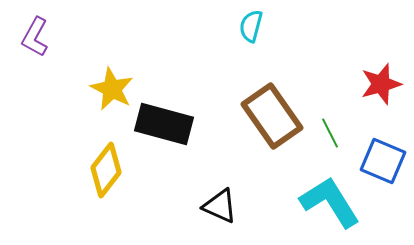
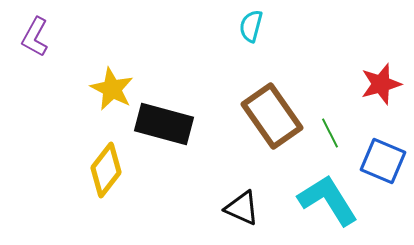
cyan L-shape: moved 2 px left, 2 px up
black triangle: moved 22 px right, 2 px down
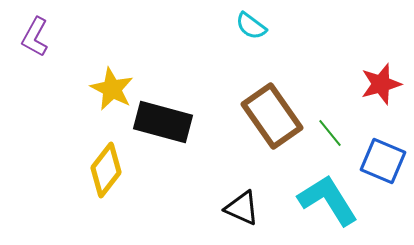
cyan semicircle: rotated 68 degrees counterclockwise
black rectangle: moved 1 px left, 2 px up
green line: rotated 12 degrees counterclockwise
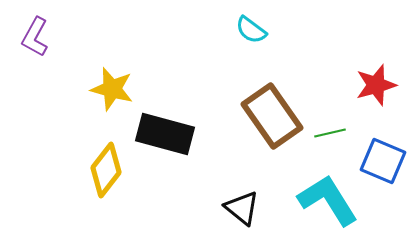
cyan semicircle: moved 4 px down
red star: moved 5 px left, 1 px down
yellow star: rotated 12 degrees counterclockwise
black rectangle: moved 2 px right, 12 px down
green line: rotated 64 degrees counterclockwise
black triangle: rotated 15 degrees clockwise
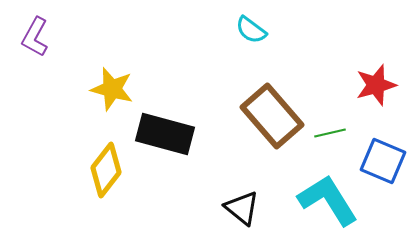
brown rectangle: rotated 6 degrees counterclockwise
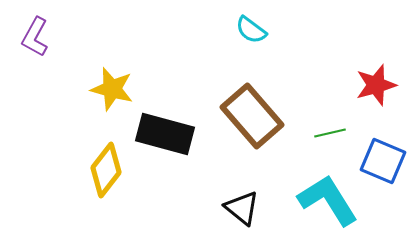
brown rectangle: moved 20 px left
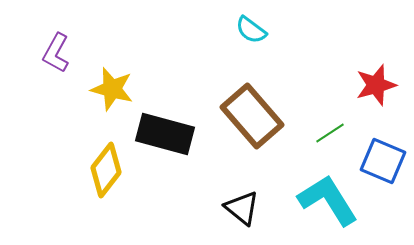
purple L-shape: moved 21 px right, 16 px down
green line: rotated 20 degrees counterclockwise
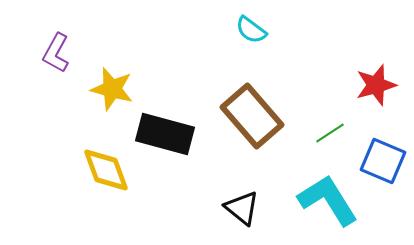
yellow diamond: rotated 58 degrees counterclockwise
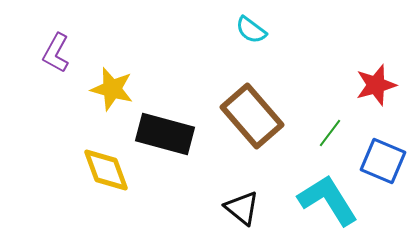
green line: rotated 20 degrees counterclockwise
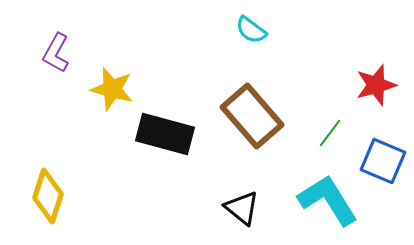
yellow diamond: moved 58 px left, 26 px down; rotated 38 degrees clockwise
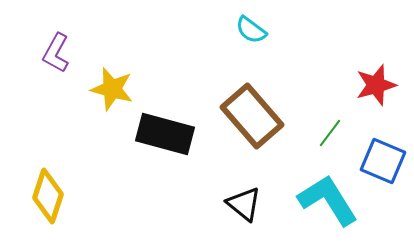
black triangle: moved 2 px right, 4 px up
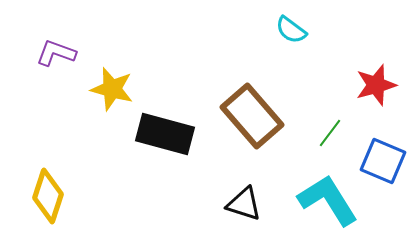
cyan semicircle: moved 40 px right
purple L-shape: rotated 81 degrees clockwise
black triangle: rotated 21 degrees counterclockwise
